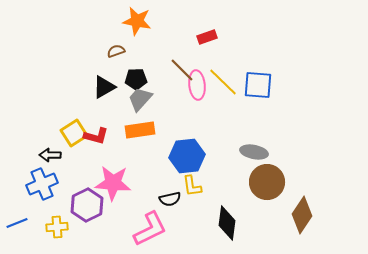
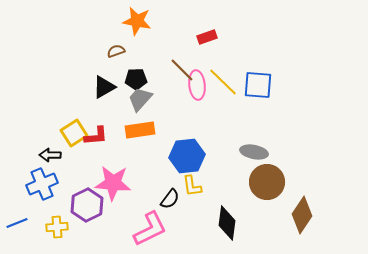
red L-shape: rotated 20 degrees counterclockwise
black semicircle: rotated 40 degrees counterclockwise
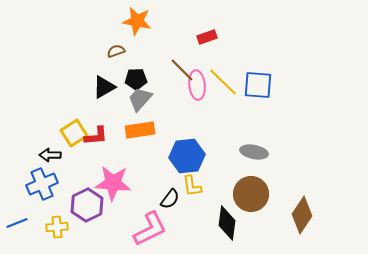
brown circle: moved 16 px left, 12 px down
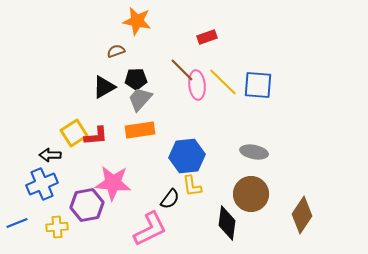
purple hexagon: rotated 16 degrees clockwise
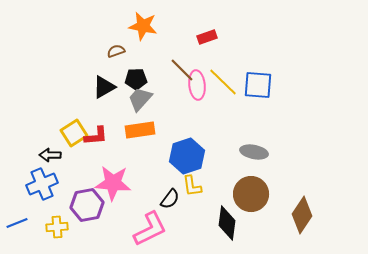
orange star: moved 6 px right, 5 px down
blue hexagon: rotated 12 degrees counterclockwise
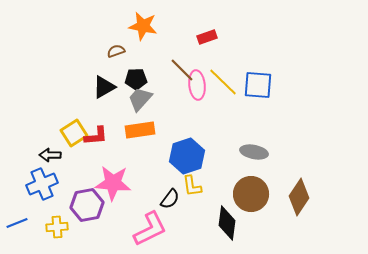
brown diamond: moved 3 px left, 18 px up
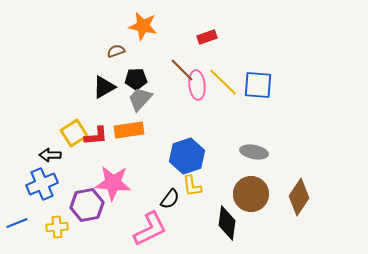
orange rectangle: moved 11 px left
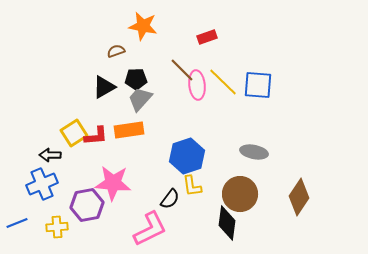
brown circle: moved 11 px left
